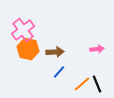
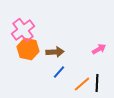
pink arrow: moved 2 px right; rotated 24 degrees counterclockwise
black line: moved 1 px up; rotated 24 degrees clockwise
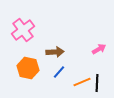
orange hexagon: moved 19 px down
orange line: moved 2 px up; rotated 18 degrees clockwise
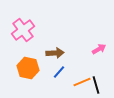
brown arrow: moved 1 px down
black line: moved 1 px left, 2 px down; rotated 18 degrees counterclockwise
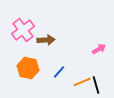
brown arrow: moved 9 px left, 13 px up
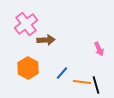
pink cross: moved 3 px right, 6 px up
pink arrow: rotated 96 degrees clockwise
orange hexagon: rotated 15 degrees clockwise
blue line: moved 3 px right, 1 px down
orange line: rotated 30 degrees clockwise
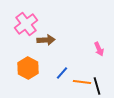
black line: moved 1 px right, 1 px down
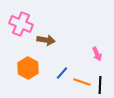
pink cross: moved 5 px left; rotated 30 degrees counterclockwise
brown arrow: rotated 12 degrees clockwise
pink arrow: moved 2 px left, 5 px down
orange line: rotated 12 degrees clockwise
black line: moved 3 px right, 1 px up; rotated 18 degrees clockwise
